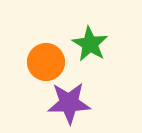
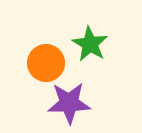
orange circle: moved 1 px down
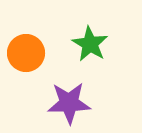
orange circle: moved 20 px left, 10 px up
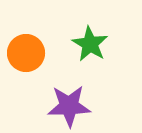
purple star: moved 3 px down
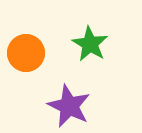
purple star: rotated 27 degrees clockwise
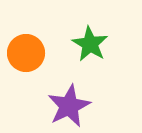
purple star: rotated 21 degrees clockwise
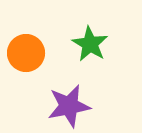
purple star: rotated 15 degrees clockwise
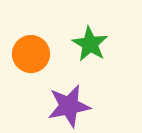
orange circle: moved 5 px right, 1 px down
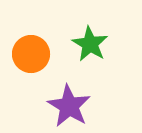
purple star: rotated 30 degrees counterclockwise
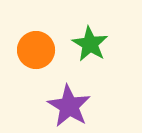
orange circle: moved 5 px right, 4 px up
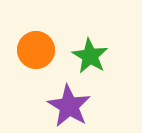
green star: moved 12 px down
